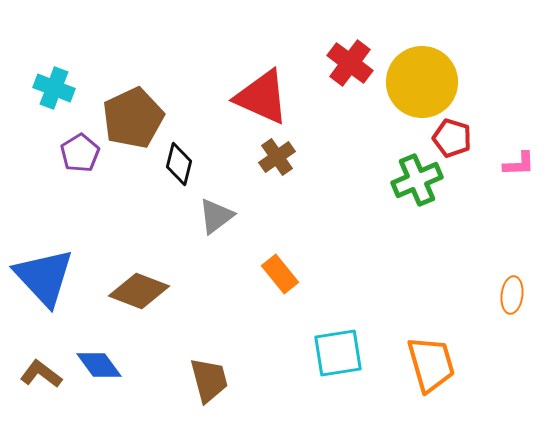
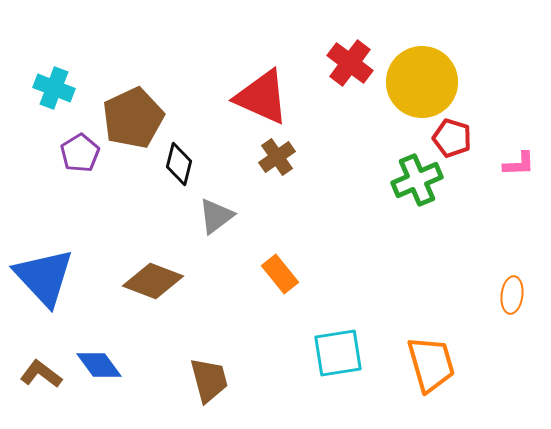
brown diamond: moved 14 px right, 10 px up
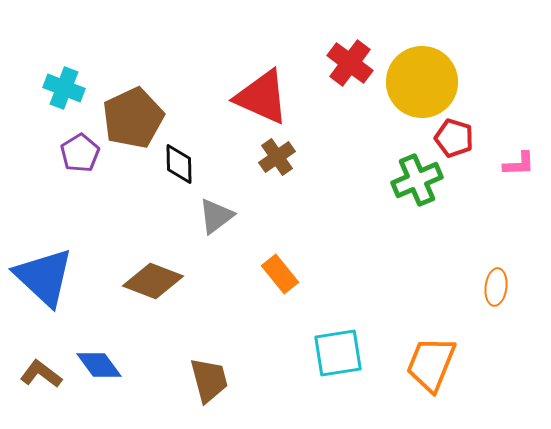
cyan cross: moved 10 px right
red pentagon: moved 2 px right
black diamond: rotated 15 degrees counterclockwise
blue triangle: rotated 4 degrees counterclockwise
orange ellipse: moved 16 px left, 8 px up
orange trapezoid: rotated 142 degrees counterclockwise
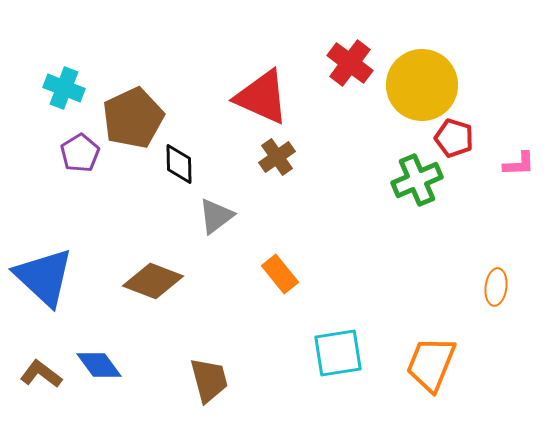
yellow circle: moved 3 px down
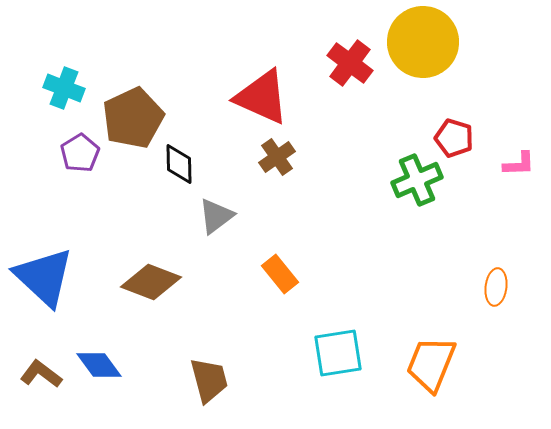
yellow circle: moved 1 px right, 43 px up
brown diamond: moved 2 px left, 1 px down
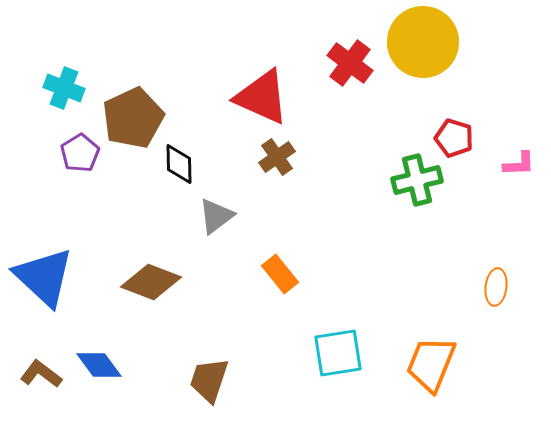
green cross: rotated 9 degrees clockwise
brown trapezoid: rotated 147 degrees counterclockwise
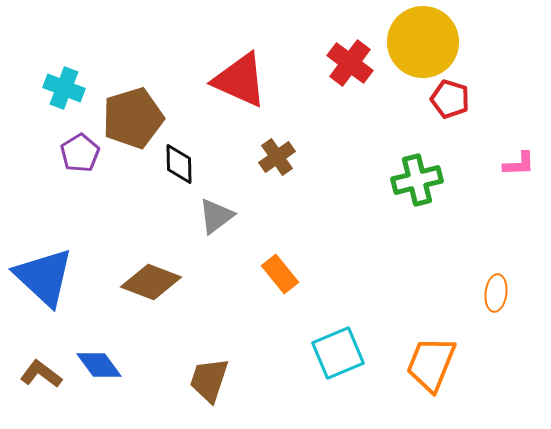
red triangle: moved 22 px left, 17 px up
brown pentagon: rotated 8 degrees clockwise
red pentagon: moved 4 px left, 39 px up
orange ellipse: moved 6 px down
cyan square: rotated 14 degrees counterclockwise
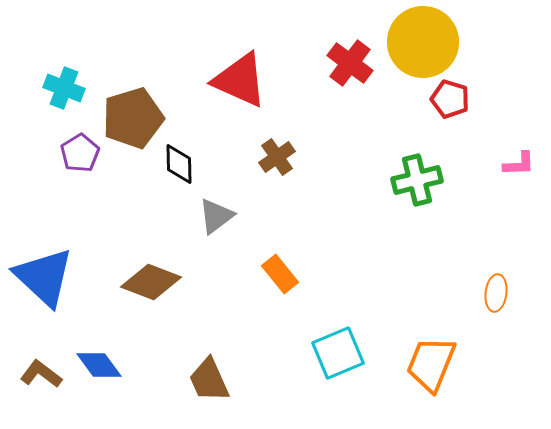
brown trapezoid: rotated 42 degrees counterclockwise
